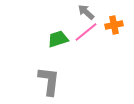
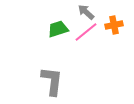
green trapezoid: moved 10 px up
gray L-shape: moved 3 px right
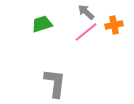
green trapezoid: moved 16 px left, 5 px up
gray L-shape: moved 3 px right, 2 px down
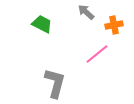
green trapezoid: rotated 45 degrees clockwise
pink line: moved 11 px right, 22 px down
gray L-shape: rotated 8 degrees clockwise
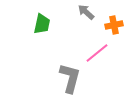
green trapezoid: rotated 75 degrees clockwise
pink line: moved 1 px up
gray L-shape: moved 15 px right, 5 px up
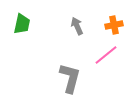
gray arrow: moved 9 px left, 14 px down; rotated 24 degrees clockwise
green trapezoid: moved 20 px left
pink line: moved 9 px right, 2 px down
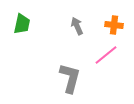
orange cross: rotated 18 degrees clockwise
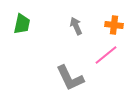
gray arrow: moved 1 px left
gray L-shape: rotated 140 degrees clockwise
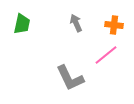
gray arrow: moved 3 px up
